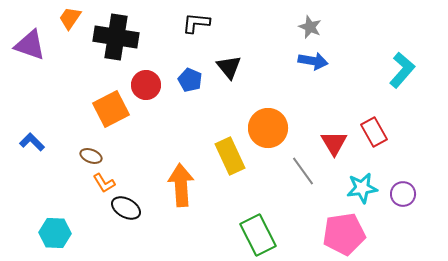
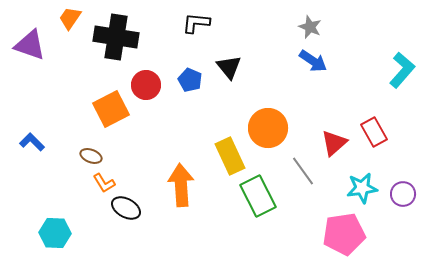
blue arrow: rotated 24 degrees clockwise
red triangle: rotated 20 degrees clockwise
green rectangle: moved 39 px up
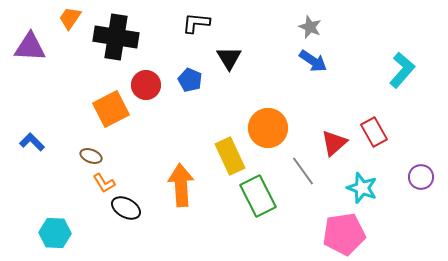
purple triangle: moved 2 px down; rotated 16 degrees counterclockwise
black triangle: moved 9 px up; rotated 8 degrees clockwise
cyan star: rotated 28 degrees clockwise
purple circle: moved 18 px right, 17 px up
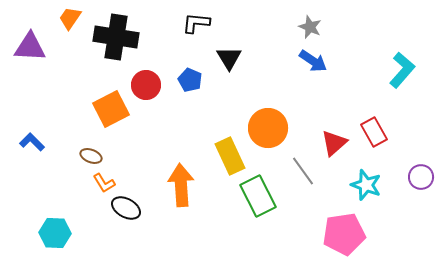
cyan star: moved 4 px right, 3 px up
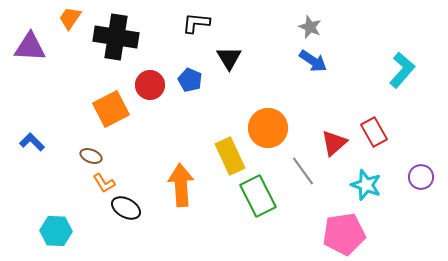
red circle: moved 4 px right
cyan hexagon: moved 1 px right, 2 px up
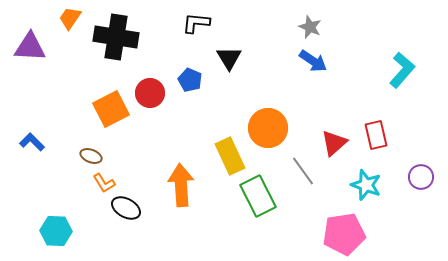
red circle: moved 8 px down
red rectangle: moved 2 px right, 3 px down; rotated 16 degrees clockwise
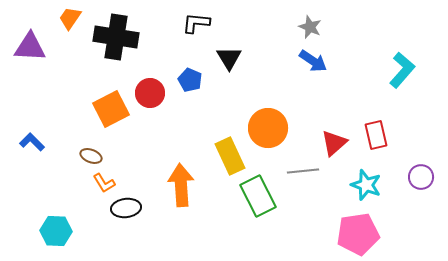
gray line: rotated 60 degrees counterclockwise
black ellipse: rotated 36 degrees counterclockwise
pink pentagon: moved 14 px right
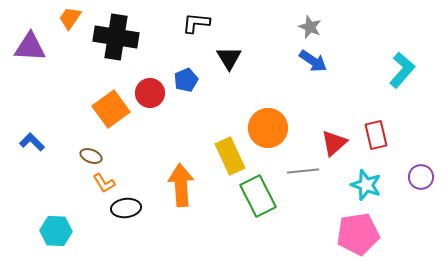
blue pentagon: moved 4 px left; rotated 25 degrees clockwise
orange square: rotated 9 degrees counterclockwise
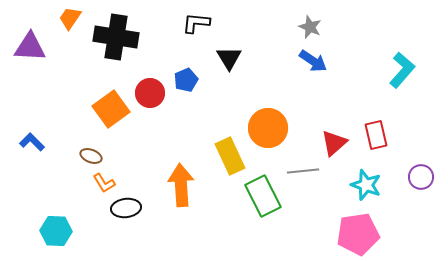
green rectangle: moved 5 px right
